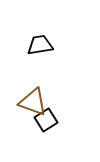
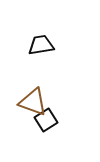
black trapezoid: moved 1 px right
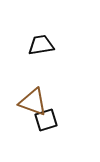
black square: rotated 15 degrees clockwise
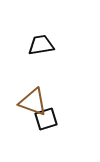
black square: moved 1 px up
